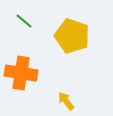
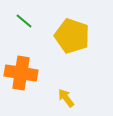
yellow arrow: moved 3 px up
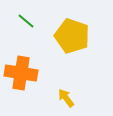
green line: moved 2 px right
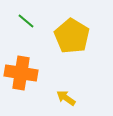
yellow pentagon: rotated 12 degrees clockwise
yellow arrow: rotated 18 degrees counterclockwise
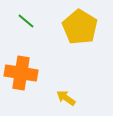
yellow pentagon: moved 8 px right, 9 px up
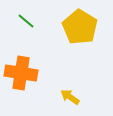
yellow arrow: moved 4 px right, 1 px up
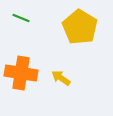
green line: moved 5 px left, 3 px up; rotated 18 degrees counterclockwise
yellow arrow: moved 9 px left, 19 px up
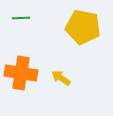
green line: rotated 24 degrees counterclockwise
yellow pentagon: moved 3 px right; rotated 20 degrees counterclockwise
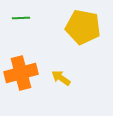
orange cross: rotated 24 degrees counterclockwise
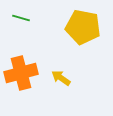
green line: rotated 18 degrees clockwise
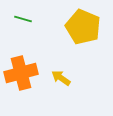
green line: moved 2 px right, 1 px down
yellow pentagon: rotated 12 degrees clockwise
